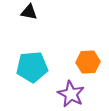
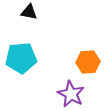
cyan pentagon: moved 11 px left, 9 px up
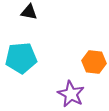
orange hexagon: moved 6 px right; rotated 10 degrees clockwise
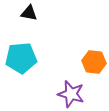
black triangle: moved 1 px down
purple star: rotated 12 degrees counterclockwise
